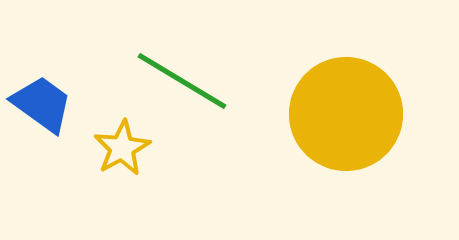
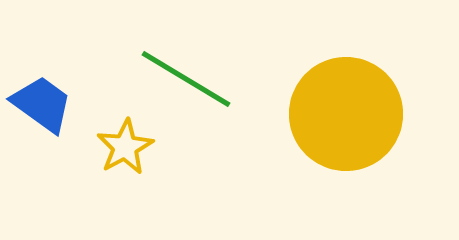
green line: moved 4 px right, 2 px up
yellow star: moved 3 px right, 1 px up
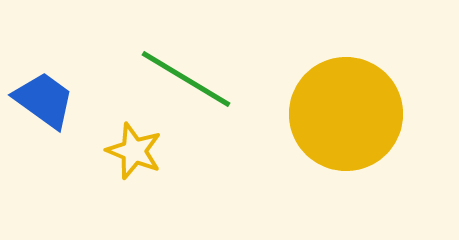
blue trapezoid: moved 2 px right, 4 px up
yellow star: moved 9 px right, 4 px down; rotated 22 degrees counterclockwise
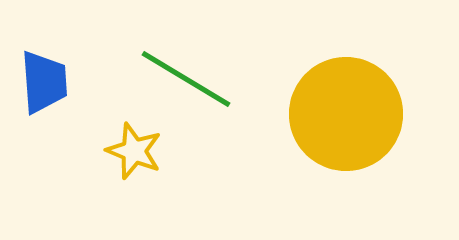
blue trapezoid: moved 18 px up; rotated 50 degrees clockwise
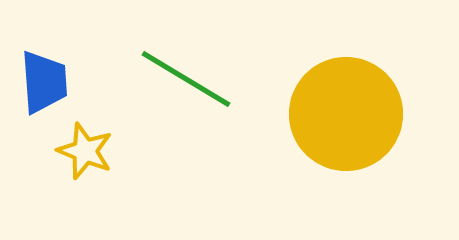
yellow star: moved 49 px left
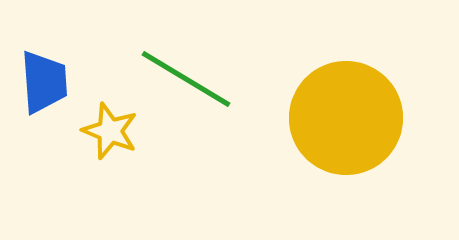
yellow circle: moved 4 px down
yellow star: moved 25 px right, 20 px up
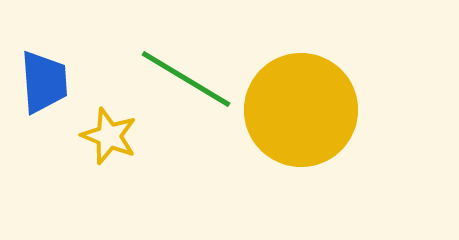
yellow circle: moved 45 px left, 8 px up
yellow star: moved 1 px left, 5 px down
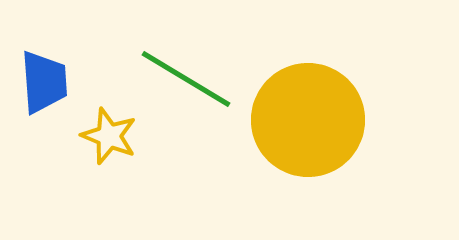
yellow circle: moved 7 px right, 10 px down
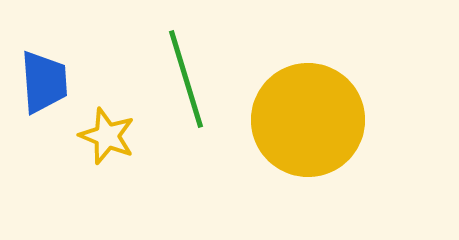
green line: rotated 42 degrees clockwise
yellow star: moved 2 px left
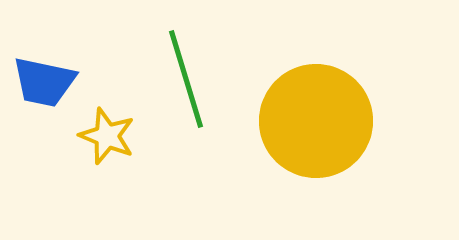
blue trapezoid: rotated 106 degrees clockwise
yellow circle: moved 8 px right, 1 px down
